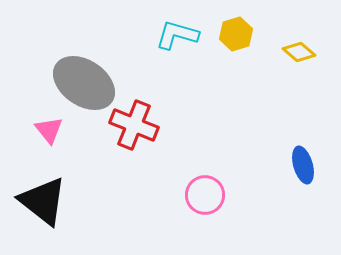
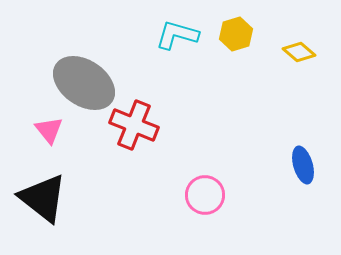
black triangle: moved 3 px up
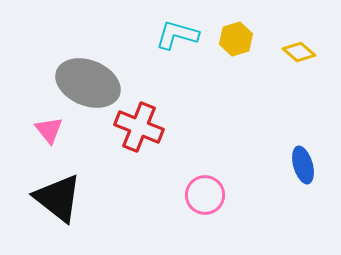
yellow hexagon: moved 5 px down
gray ellipse: moved 4 px right; rotated 12 degrees counterclockwise
red cross: moved 5 px right, 2 px down
black triangle: moved 15 px right
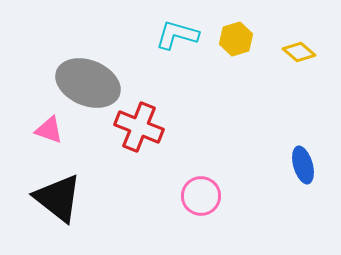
pink triangle: rotated 32 degrees counterclockwise
pink circle: moved 4 px left, 1 px down
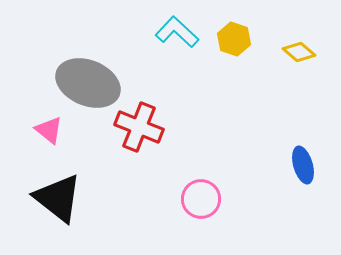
cyan L-shape: moved 3 px up; rotated 27 degrees clockwise
yellow hexagon: moved 2 px left; rotated 24 degrees counterclockwise
pink triangle: rotated 20 degrees clockwise
pink circle: moved 3 px down
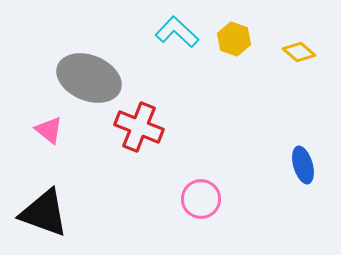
gray ellipse: moved 1 px right, 5 px up
black triangle: moved 14 px left, 15 px down; rotated 18 degrees counterclockwise
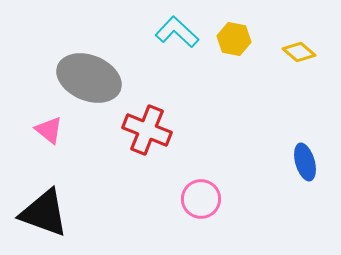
yellow hexagon: rotated 8 degrees counterclockwise
red cross: moved 8 px right, 3 px down
blue ellipse: moved 2 px right, 3 px up
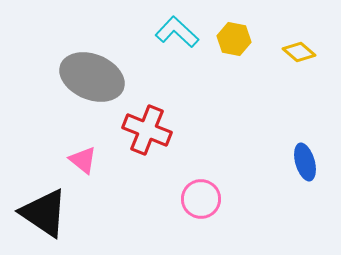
gray ellipse: moved 3 px right, 1 px up
pink triangle: moved 34 px right, 30 px down
black triangle: rotated 14 degrees clockwise
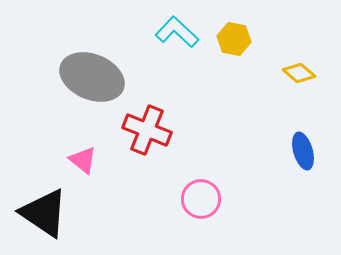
yellow diamond: moved 21 px down
blue ellipse: moved 2 px left, 11 px up
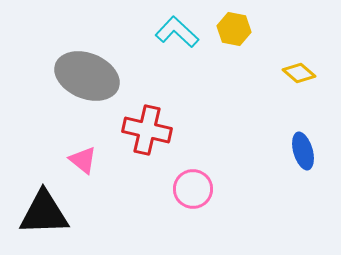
yellow hexagon: moved 10 px up
gray ellipse: moved 5 px left, 1 px up
red cross: rotated 9 degrees counterclockwise
pink circle: moved 8 px left, 10 px up
black triangle: rotated 36 degrees counterclockwise
